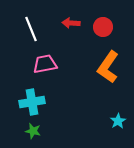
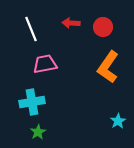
green star: moved 5 px right, 1 px down; rotated 28 degrees clockwise
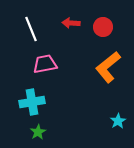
orange L-shape: rotated 16 degrees clockwise
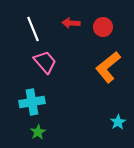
white line: moved 2 px right
pink trapezoid: moved 2 px up; rotated 60 degrees clockwise
cyan star: moved 1 px down
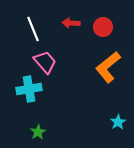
cyan cross: moved 3 px left, 13 px up
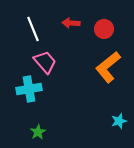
red circle: moved 1 px right, 2 px down
cyan star: moved 1 px right, 1 px up; rotated 14 degrees clockwise
